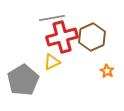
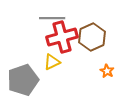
gray line: rotated 10 degrees clockwise
gray pentagon: rotated 12 degrees clockwise
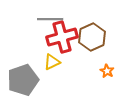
gray line: moved 2 px left, 1 px down
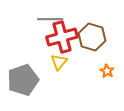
brown hexagon: rotated 20 degrees counterclockwise
yellow triangle: moved 7 px right; rotated 24 degrees counterclockwise
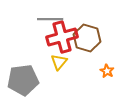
brown hexagon: moved 5 px left, 1 px down
gray pentagon: rotated 12 degrees clockwise
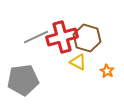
gray line: moved 14 px left, 18 px down; rotated 25 degrees counterclockwise
yellow triangle: moved 19 px right; rotated 42 degrees counterclockwise
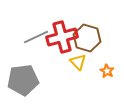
yellow triangle: rotated 18 degrees clockwise
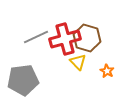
red cross: moved 3 px right, 2 px down
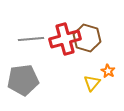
gray line: moved 5 px left, 2 px down; rotated 20 degrees clockwise
yellow triangle: moved 14 px right, 21 px down; rotated 24 degrees clockwise
orange star: moved 1 px right
